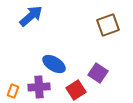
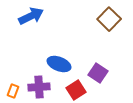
blue arrow: rotated 15 degrees clockwise
brown square: moved 1 px right, 6 px up; rotated 25 degrees counterclockwise
blue ellipse: moved 5 px right; rotated 10 degrees counterclockwise
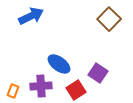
blue ellipse: rotated 15 degrees clockwise
purple cross: moved 2 px right, 1 px up
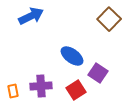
blue ellipse: moved 13 px right, 8 px up
orange rectangle: rotated 32 degrees counterclockwise
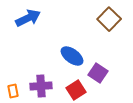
blue arrow: moved 3 px left, 2 px down
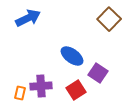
orange rectangle: moved 7 px right, 2 px down; rotated 24 degrees clockwise
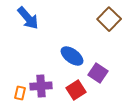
blue arrow: rotated 75 degrees clockwise
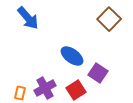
purple cross: moved 4 px right, 2 px down; rotated 25 degrees counterclockwise
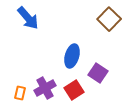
blue ellipse: rotated 70 degrees clockwise
red square: moved 2 px left
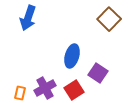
blue arrow: rotated 60 degrees clockwise
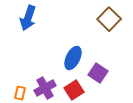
blue ellipse: moved 1 px right, 2 px down; rotated 10 degrees clockwise
